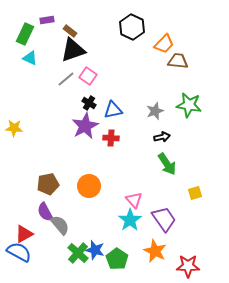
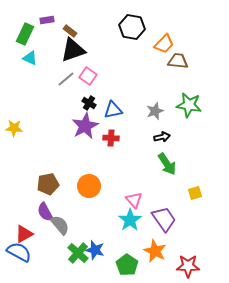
black hexagon: rotated 15 degrees counterclockwise
green pentagon: moved 10 px right, 6 px down
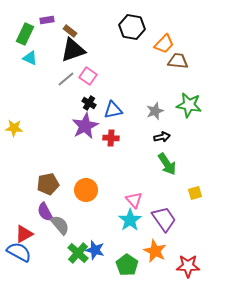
orange circle: moved 3 px left, 4 px down
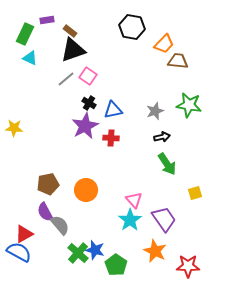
green pentagon: moved 11 px left
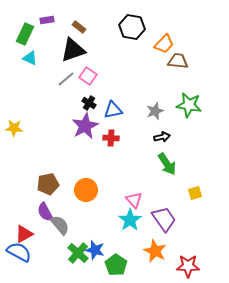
brown rectangle: moved 9 px right, 4 px up
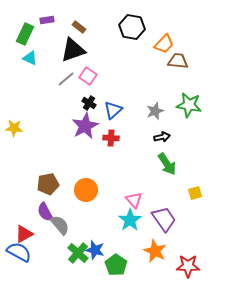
blue triangle: rotated 30 degrees counterclockwise
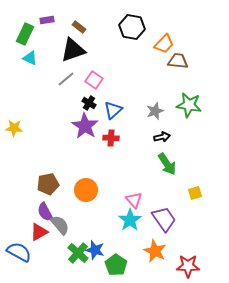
pink square: moved 6 px right, 4 px down
purple star: rotated 12 degrees counterclockwise
red triangle: moved 15 px right, 2 px up
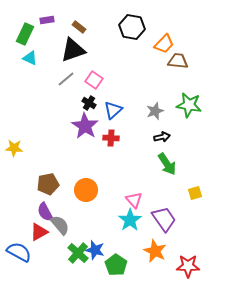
yellow star: moved 20 px down
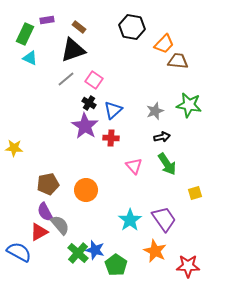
pink triangle: moved 34 px up
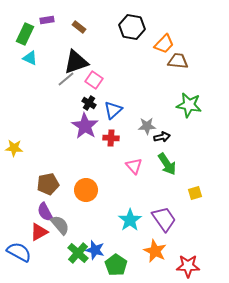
black triangle: moved 3 px right, 12 px down
gray star: moved 8 px left, 15 px down; rotated 18 degrees clockwise
